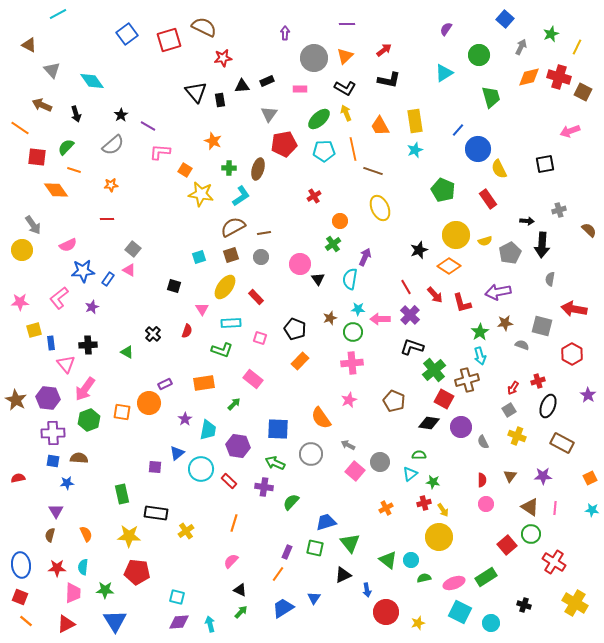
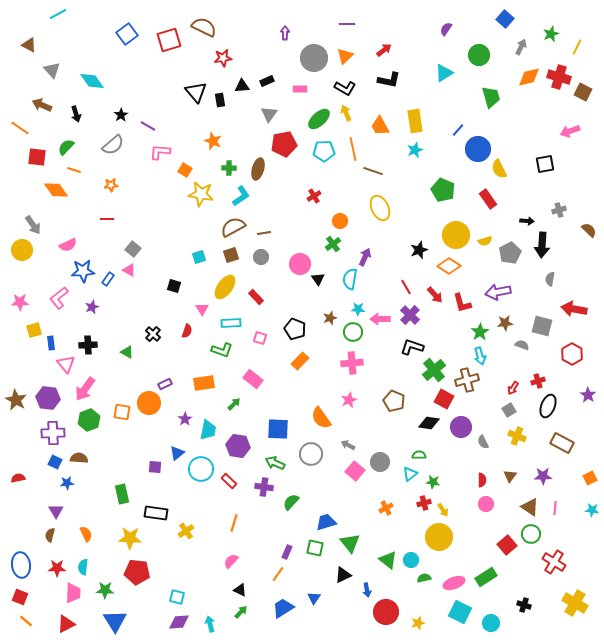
blue square at (53, 461): moved 2 px right, 1 px down; rotated 16 degrees clockwise
yellow star at (129, 536): moved 1 px right, 2 px down
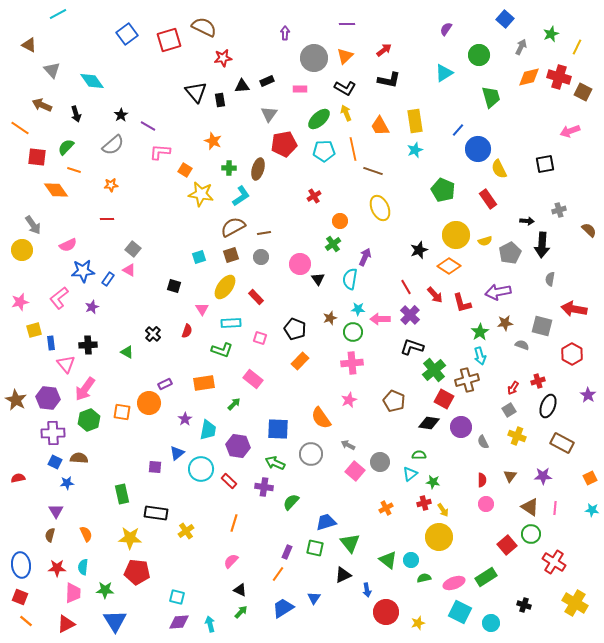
pink star at (20, 302): rotated 12 degrees counterclockwise
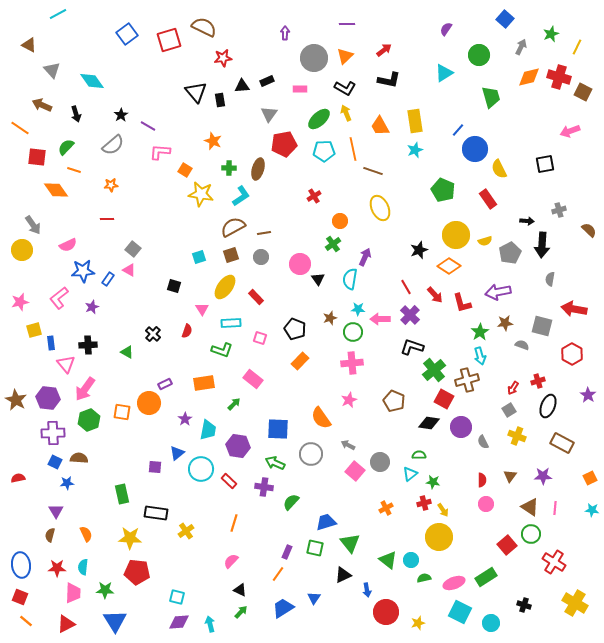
blue circle at (478, 149): moved 3 px left
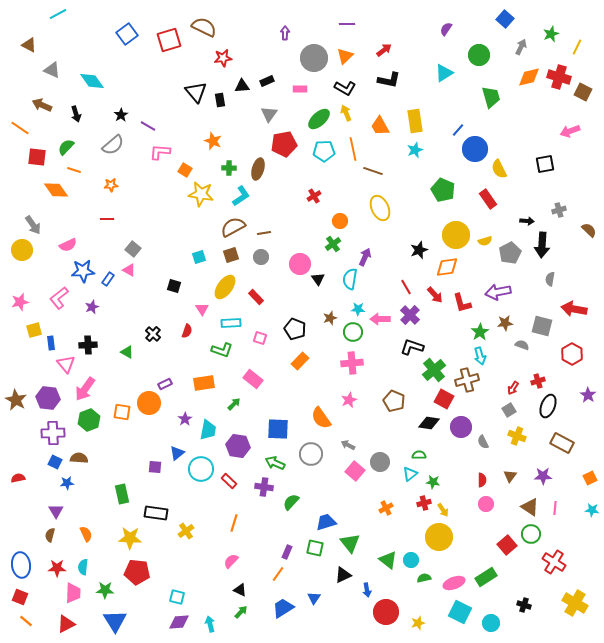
gray triangle at (52, 70): rotated 24 degrees counterclockwise
orange diamond at (449, 266): moved 2 px left, 1 px down; rotated 40 degrees counterclockwise
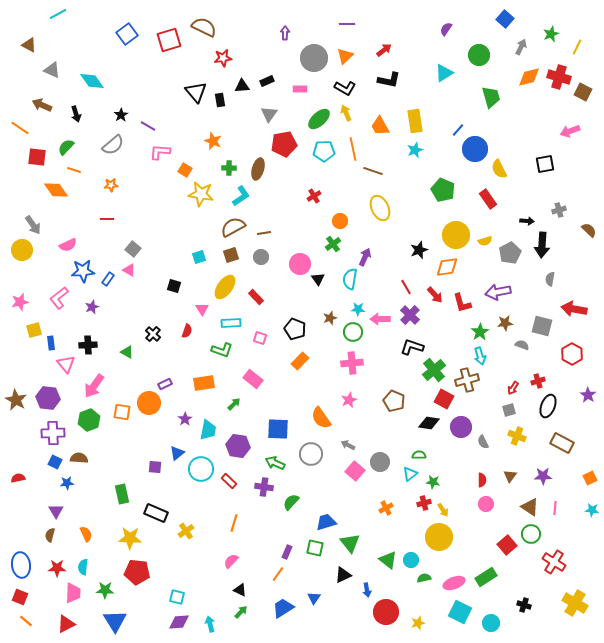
pink arrow at (85, 389): moved 9 px right, 3 px up
gray square at (509, 410): rotated 16 degrees clockwise
black rectangle at (156, 513): rotated 15 degrees clockwise
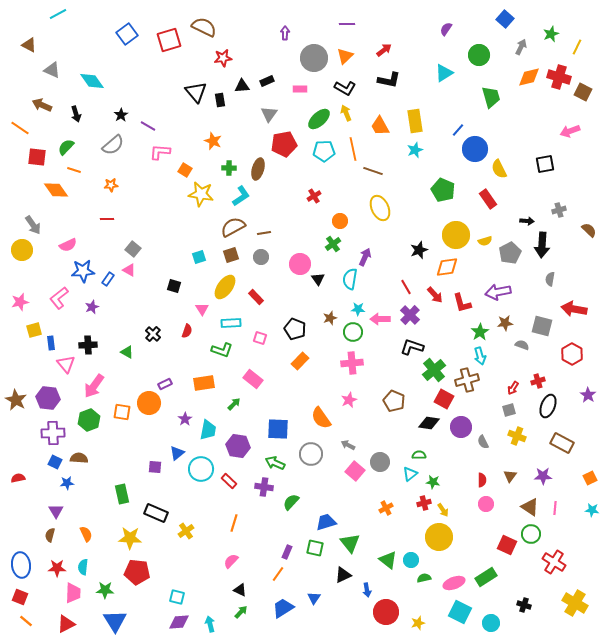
red square at (507, 545): rotated 24 degrees counterclockwise
